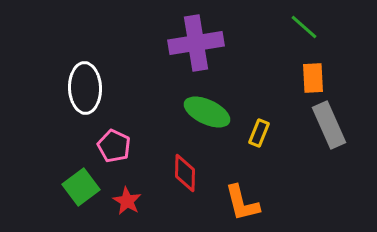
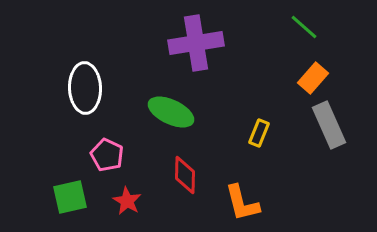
orange rectangle: rotated 44 degrees clockwise
green ellipse: moved 36 px left
pink pentagon: moved 7 px left, 9 px down
red diamond: moved 2 px down
green square: moved 11 px left, 10 px down; rotated 24 degrees clockwise
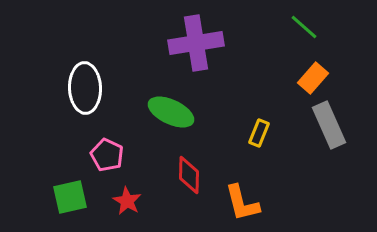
red diamond: moved 4 px right
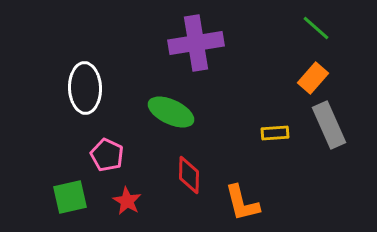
green line: moved 12 px right, 1 px down
yellow rectangle: moved 16 px right; rotated 64 degrees clockwise
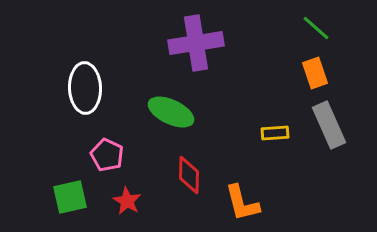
orange rectangle: moved 2 px right, 5 px up; rotated 60 degrees counterclockwise
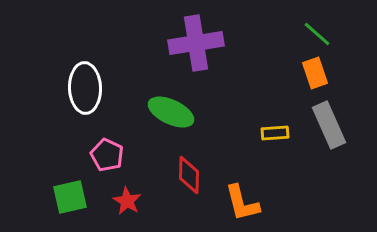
green line: moved 1 px right, 6 px down
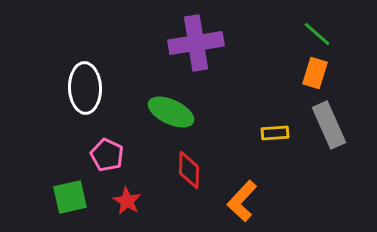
orange rectangle: rotated 36 degrees clockwise
red diamond: moved 5 px up
orange L-shape: moved 2 px up; rotated 57 degrees clockwise
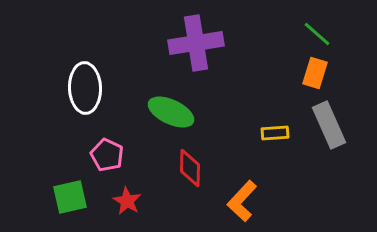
red diamond: moved 1 px right, 2 px up
